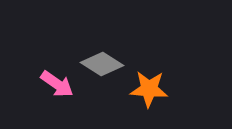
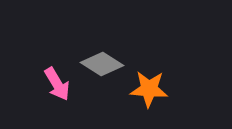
pink arrow: rotated 24 degrees clockwise
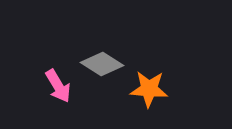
pink arrow: moved 1 px right, 2 px down
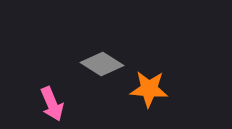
pink arrow: moved 6 px left, 18 px down; rotated 8 degrees clockwise
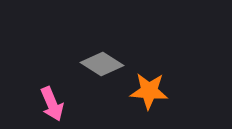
orange star: moved 2 px down
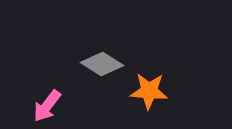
pink arrow: moved 5 px left, 2 px down; rotated 60 degrees clockwise
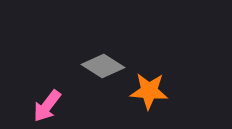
gray diamond: moved 1 px right, 2 px down
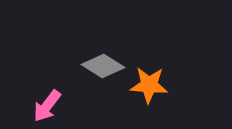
orange star: moved 6 px up
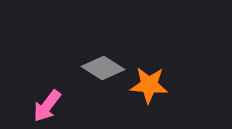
gray diamond: moved 2 px down
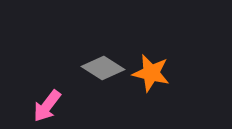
orange star: moved 2 px right, 12 px up; rotated 9 degrees clockwise
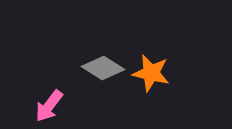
pink arrow: moved 2 px right
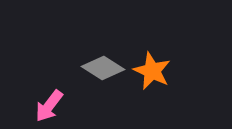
orange star: moved 1 px right, 2 px up; rotated 12 degrees clockwise
